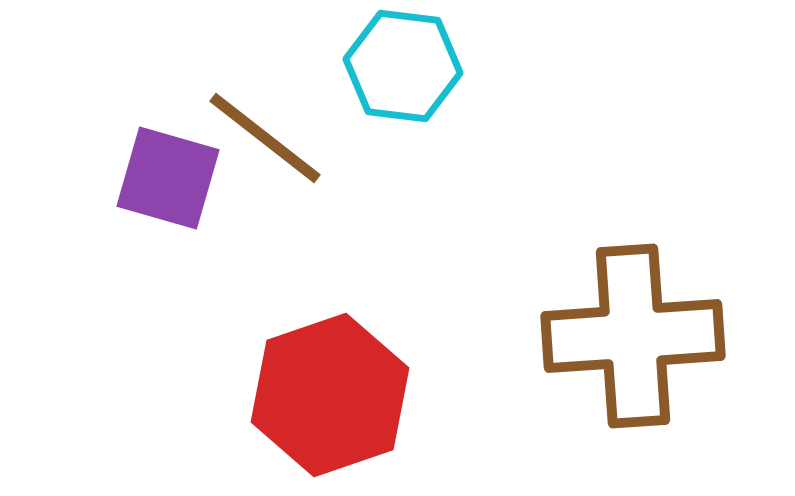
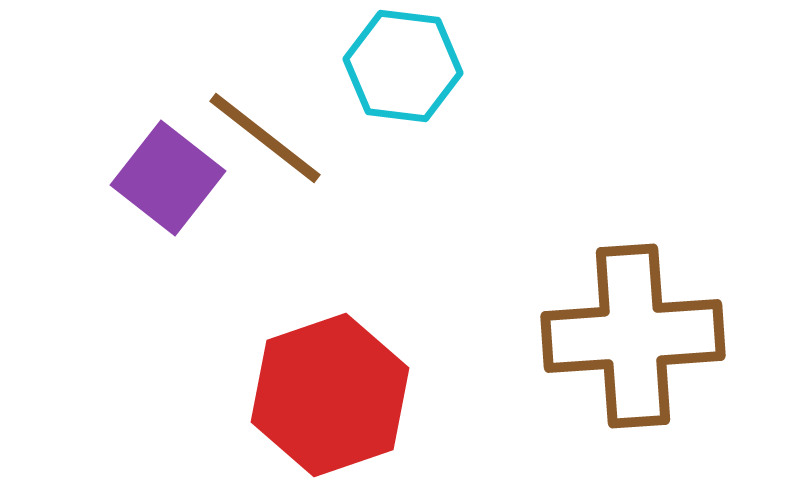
purple square: rotated 22 degrees clockwise
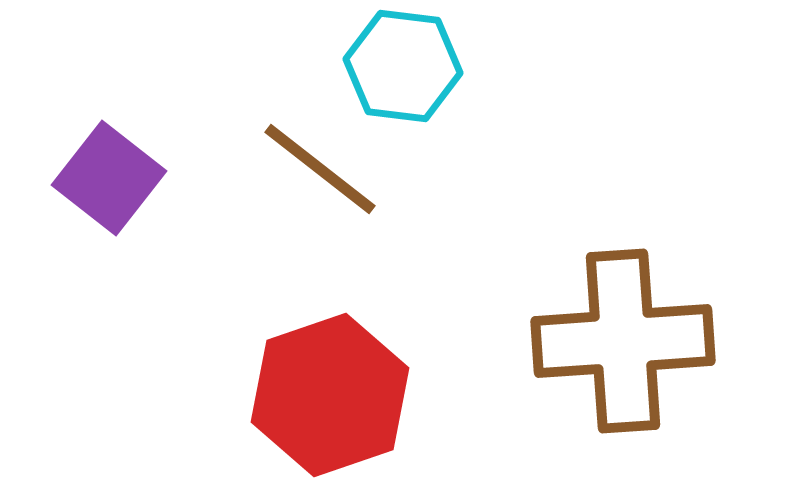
brown line: moved 55 px right, 31 px down
purple square: moved 59 px left
brown cross: moved 10 px left, 5 px down
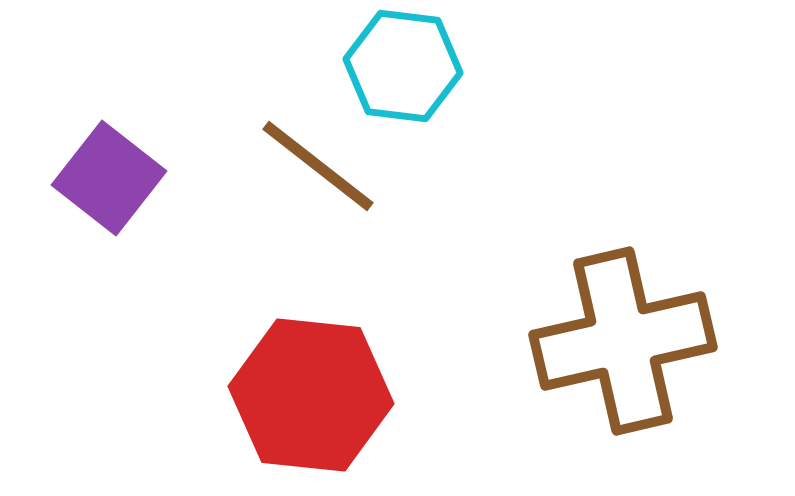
brown line: moved 2 px left, 3 px up
brown cross: rotated 9 degrees counterclockwise
red hexagon: moved 19 px left; rotated 25 degrees clockwise
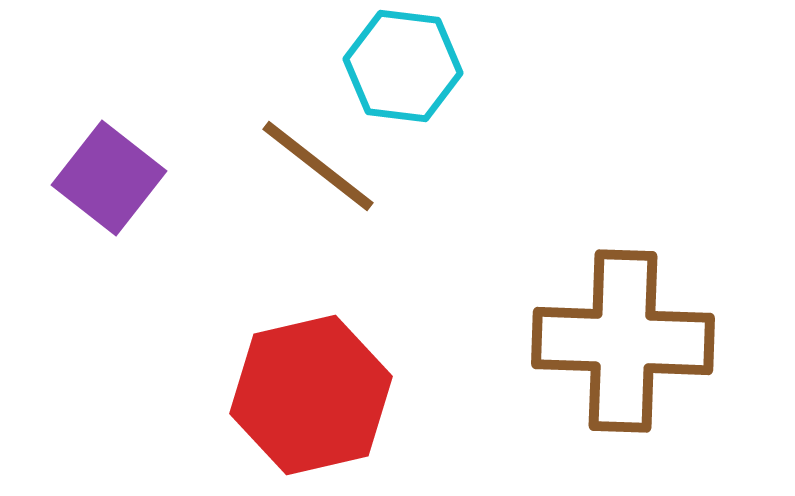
brown cross: rotated 15 degrees clockwise
red hexagon: rotated 19 degrees counterclockwise
